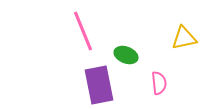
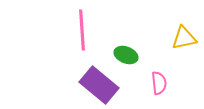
pink line: moved 1 px left, 1 px up; rotated 18 degrees clockwise
purple rectangle: rotated 39 degrees counterclockwise
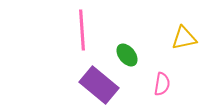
green ellipse: moved 1 px right; rotated 30 degrees clockwise
pink semicircle: moved 3 px right, 1 px down; rotated 15 degrees clockwise
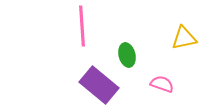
pink line: moved 4 px up
green ellipse: rotated 25 degrees clockwise
pink semicircle: rotated 80 degrees counterclockwise
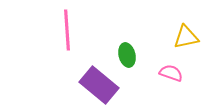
pink line: moved 15 px left, 4 px down
yellow triangle: moved 2 px right, 1 px up
pink semicircle: moved 9 px right, 11 px up
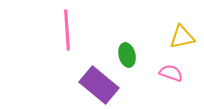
yellow triangle: moved 4 px left
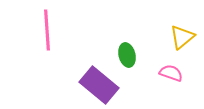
pink line: moved 20 px left
yellow triangle: rotated 28 degrees counterclockwise
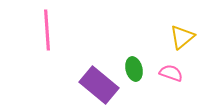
green ellipse: moved 7 px right, 14 px down
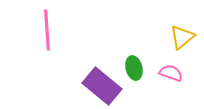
green ellipse: moved 1 px up
purple rectangle: moved 3 px right, 1 px down
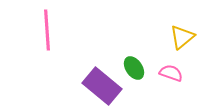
green ellipse: rotated 20 degrees counterclockwise
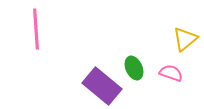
pink line: moved 11 px left, 1 px up
yellow triangle: moved 3 px right, 2 px down
green ellipse: rotated 10 degrees clockwise
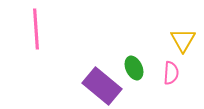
yellow triangle: moved 2 px left, 1 px down; rotated 20 degrees counterclockwise
pink semicircle: rotated 75 degrees clockwise
